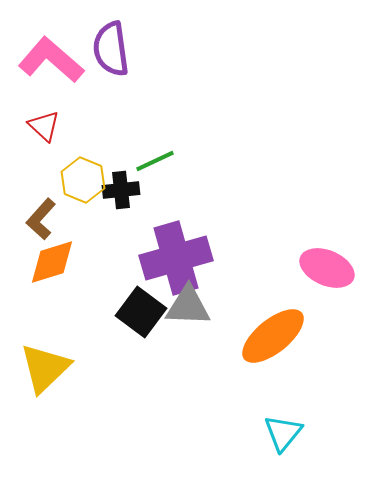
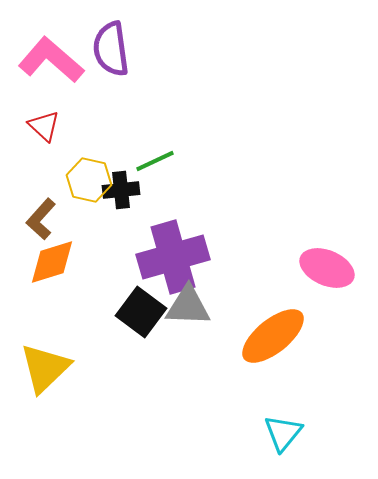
yellow hexagon: moved 6 px right; rotated 9 degrees counterclockwise
purple cross: moved 3 px left, 1 px up
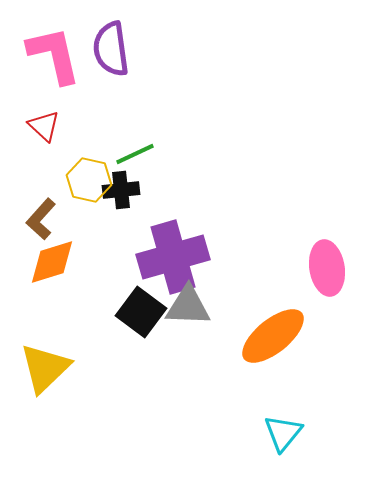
pink L-shape: moved 3 px right, 5 px up; rotated 36 degrees clockwise
green line: moved 20 px left, 7 px up
pink ellipse: rotated 58 degrees clockwise
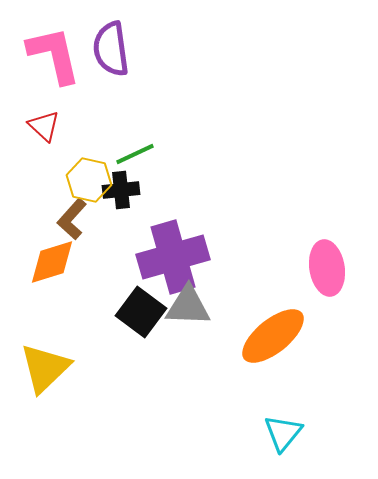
brown L-shape: moved 31 px right
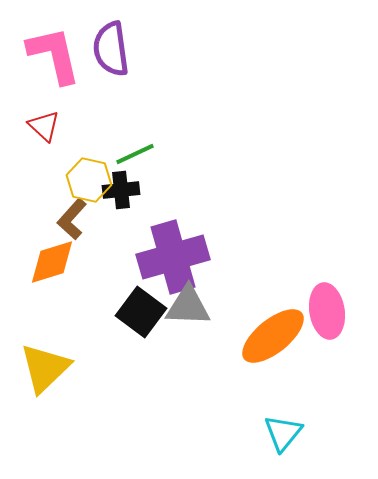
pink ellipse: moved 43 px down
